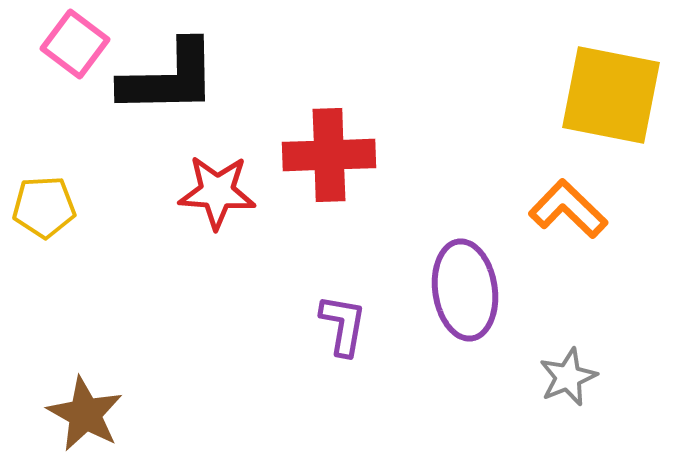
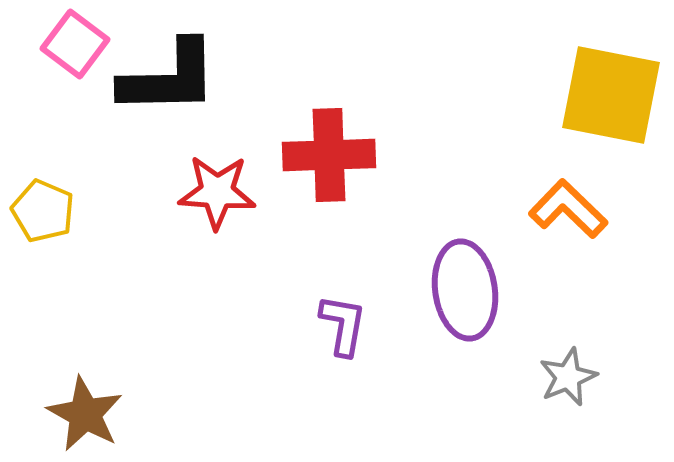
yellow pentagon: moved 1 px left, 4 px down; rotated 26 degrees clockwise
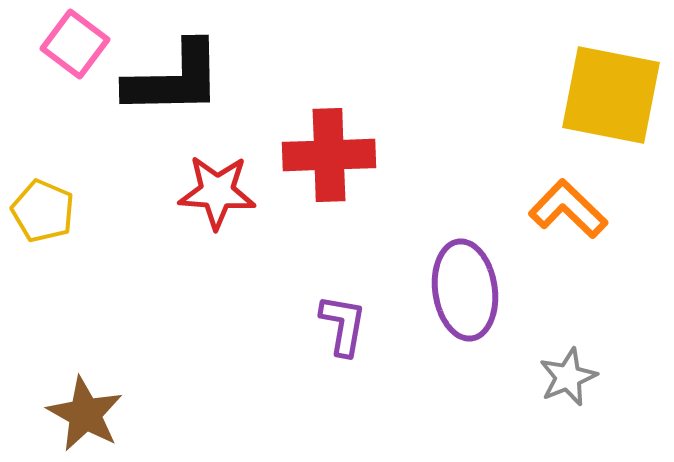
black L-shape: moved 5 px right, 1 px down
